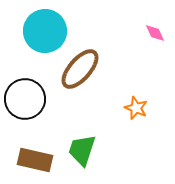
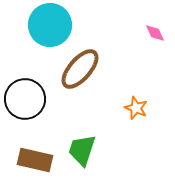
cyan circle: moved 5 px right, 6 px up
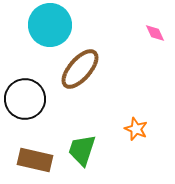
orange star: moved 21 px down
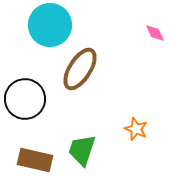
brown ellipse: rotated 9 degrees counterclockwise
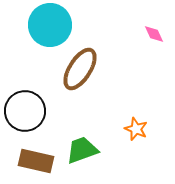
pink diamond: moved 1 px left, 1 px down
black circle: moved 12 px down
green trapezoid: rotated 52 degrees clockwise
brown rectangle: moved 1 px right, 1 px down
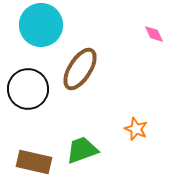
cyan circle: moved 9 px left
black circle: moved 3 px right, 22 px up
brown rectangle: moved 2 px left, 1 px down
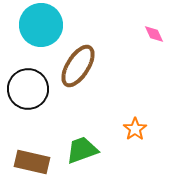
brown ellipse: moved 2 px left, 3 px up
orange star: moved 1 px left; rotated 15 degrees clockwise
brown rectangle: moved 2 px left
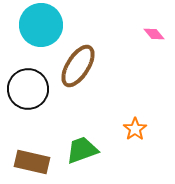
pink diamond: rotated 15 degrees counterclockwise
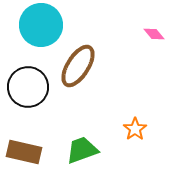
black circle: moved 2 px up
brown rectangle: moved 8 px left, 10 px up
